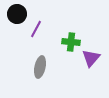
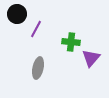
gray ellipse: moved 2 px left, 1 px down
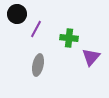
green cross: moved 2 px left, 4 px up
purple triangle: moved 1 px up
gray ellipse: moved 3 px up
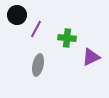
black circle: moved 1 px down
green cross: moved 2 px left
purple triangle: rotated 24 degrees clockwise
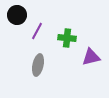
purple line: moved 1 px right, 2 px down
purple triangle: rotated 12 degrees clockwise
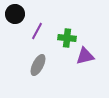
black circle: moved 2 px left, 1 px up
purple triangle: moved 6 px left, 1 px up
gray ellipse: rotated 15 degrees clockwise
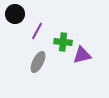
green cross: moved 4 px left, 4 px down
purple triangle: moved 3 px left, 1 px up
gray ellipse: moved 3 px up
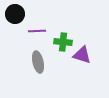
purple line: rotated 60 degrees clockwise
purple triangle: rotated 30 degrees clockwise
gray ellipse: rotated 40 degrees counterclockwise
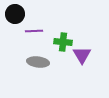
purple line: moved 3 px left
purple triangle: rotated 42 degrees clockwise
gray ellipse: rotated 70 degrees counterclockwise
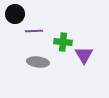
purple triangle: moved 2 px right
